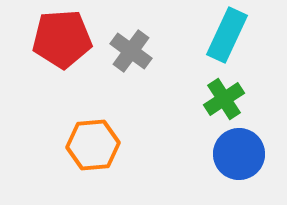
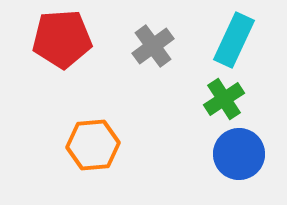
cyan rectangle: moved 7 px right, 5 px down
gray cross: moved 22 px right, 5 px up; rotated 18 degrees clockwise
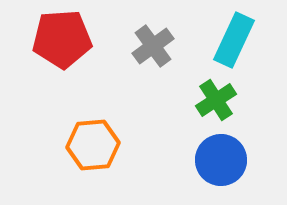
green cross: moved 8 px left, 1 px down
blue circle: moved 18 px left, 6 px down
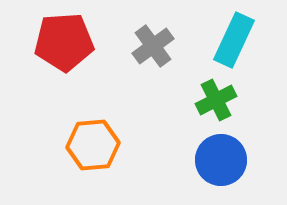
red pentagon: moved 2 px right, 3 px down
green cross: rotated 6 degrees clockwise
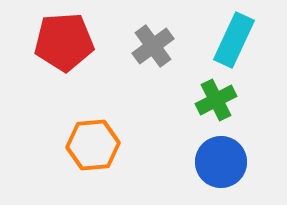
blue circle: moved 2 px down
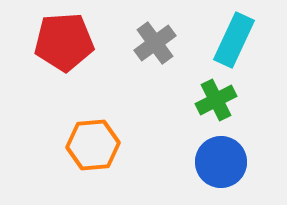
gray cross: moved 2 px right, 3 px up
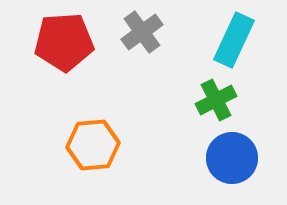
gray cross: moved 13 px left, 11 px up
blue circle: moved 11 px right, 4 px up
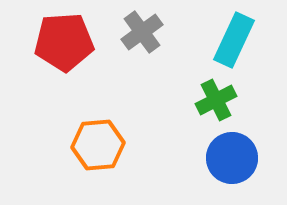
orange hexagon: moved 5 px right
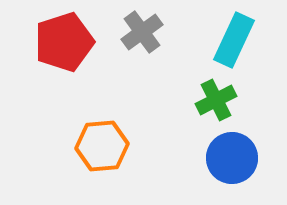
red pentagon: rotated 14 degrees counterclockwise
orange hexagon: moved 4 px right, 1 px down
